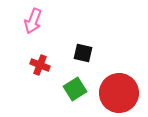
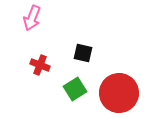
pink arrow: moved 1 px left, 3 px up
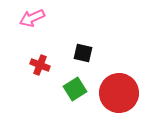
pink arrow: rotated 45 degrees clockwise
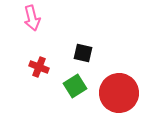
pink arrow: rotated 80 degrees counterclockwise
red cross: moved 1 px left, 2 px down
green square: moved 3 px up
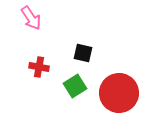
pink arrow: moved 1 px left; rotated 20 degrees counterclockwise
red cross: rotated 12 degrees counterclockwise
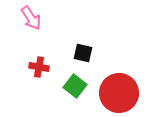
green square: rotated 20 degrees counterclockwise
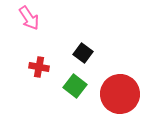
pink arrow: moved 2 px left
black square: rotated 24 degrees clockwise
red circle: moved 1 px right, 1 px down
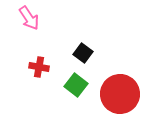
green square: moved 1 px right, 1 px up
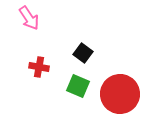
green square: moved 2 px right, 1 px down; rotated 15 degrees counterclockwise
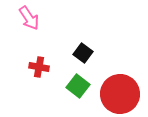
green square: rotated 15 degrees clockwise
